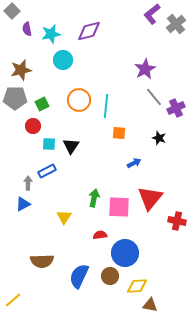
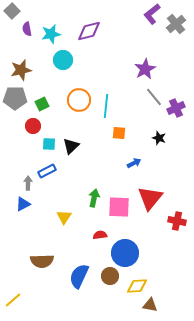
black triangle: rotated 12 degrees clockwise
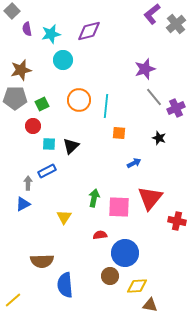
purple star: rotated 10 degrees clockwise
blue semicircle: moved 14 px left, 9 px down; rotated 30 degrees counterclockwise
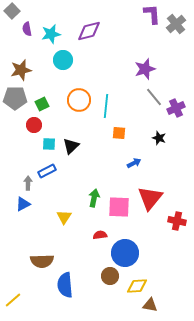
purple L-shape: rotated 125 degrees clockwise
red circle: moved 1 px right, 1 px up
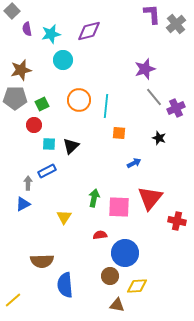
brown triangle: moved 33 px left
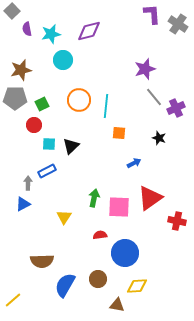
gray cross: moved 2 px right; rotated 18 degrees counterclockwise
red triangle: rotated 16 degrees clockwise
brown circle: moved 12 px left, 3 px down
blue semicircle: rotated 35 degrees clockwise
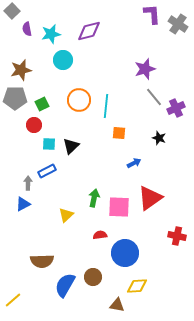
yellow triangle: moved 2 px right, 2 px up; rotated 14 degrees clockwise
red cross: moved 15 px down
brown circle: moved 5 px left, 2 px up
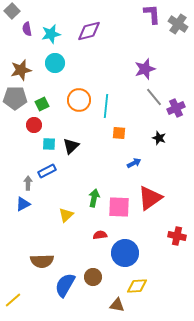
cyan circle: moved 8 px left, 3 px down
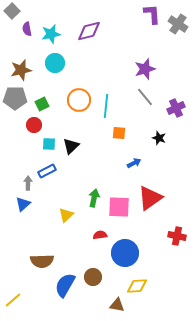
gray line: moved 9 px left
blue triangle: rotated 14 degrees counterclockwise
